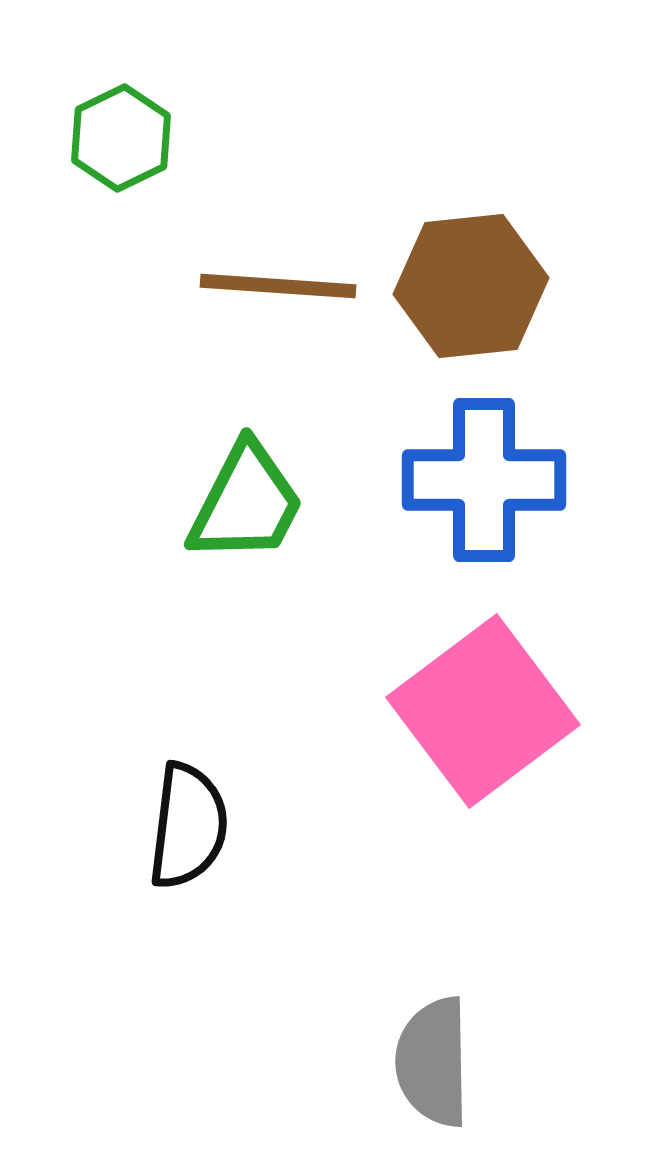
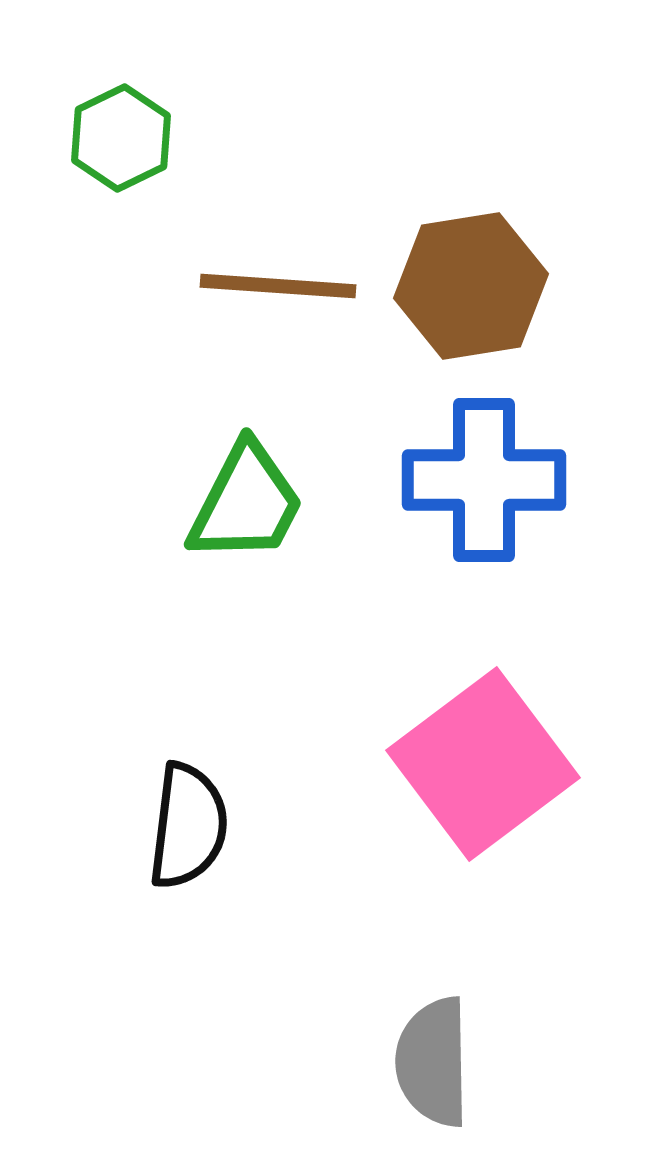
brown hexagon: rotated 3 degrees counterclockwise
pink square: moved 53 px down
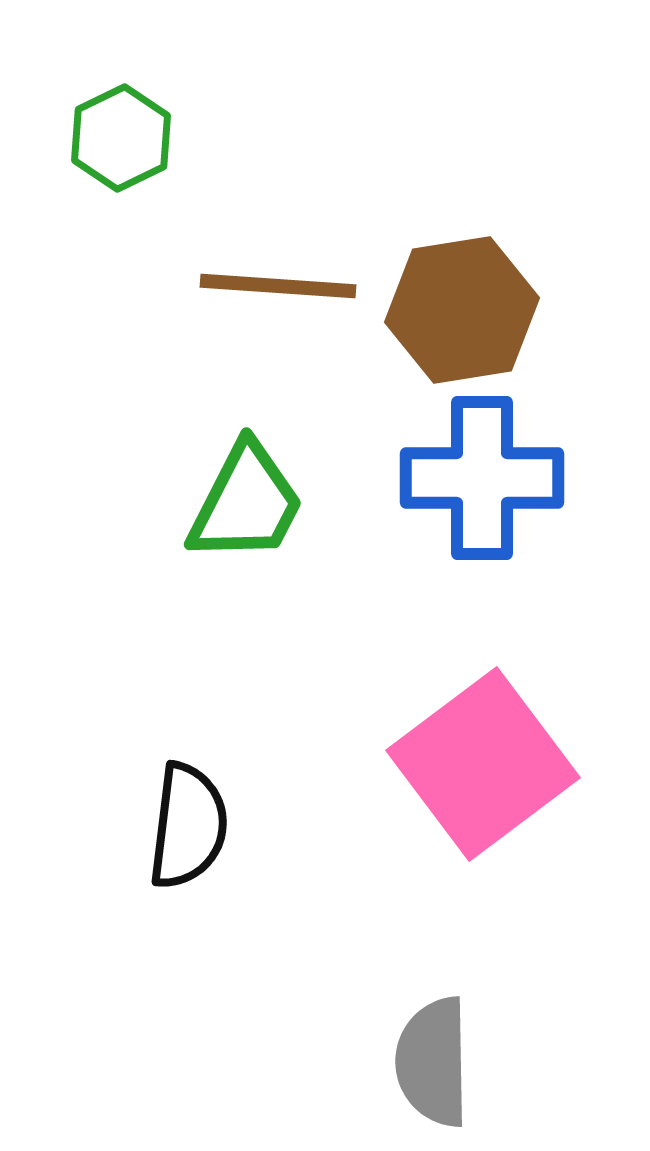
brown hexagon: moved 9 px left, 24 px down
blue cross: moved 2 px left, 2 px up
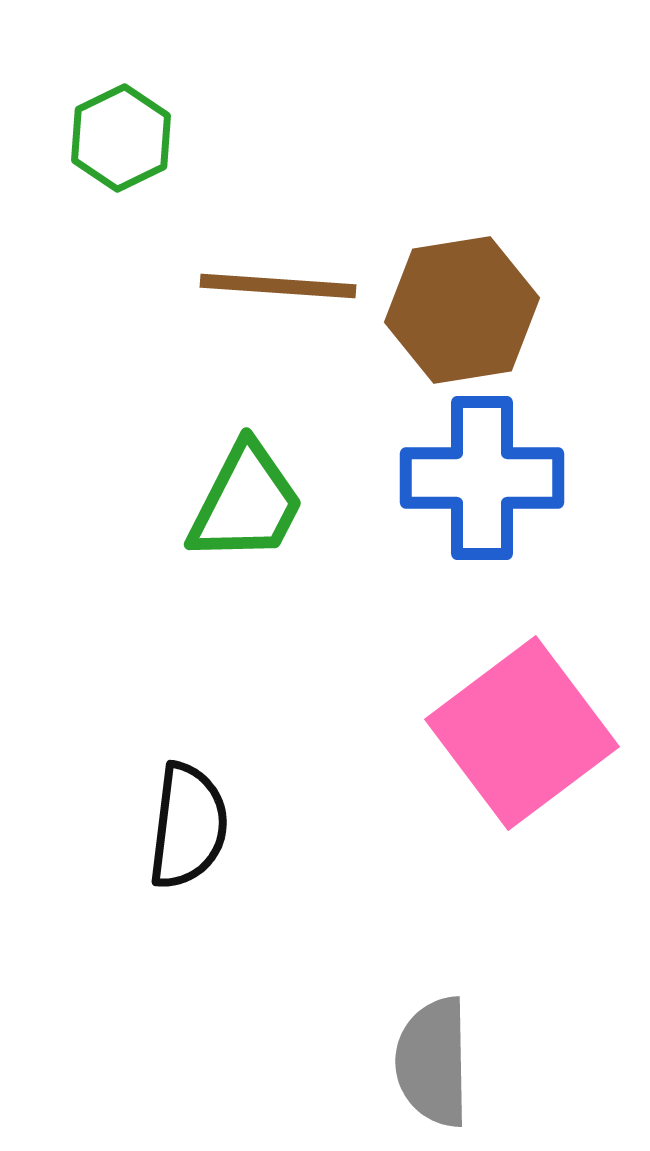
pink square: moved 39 px right, 31 px up
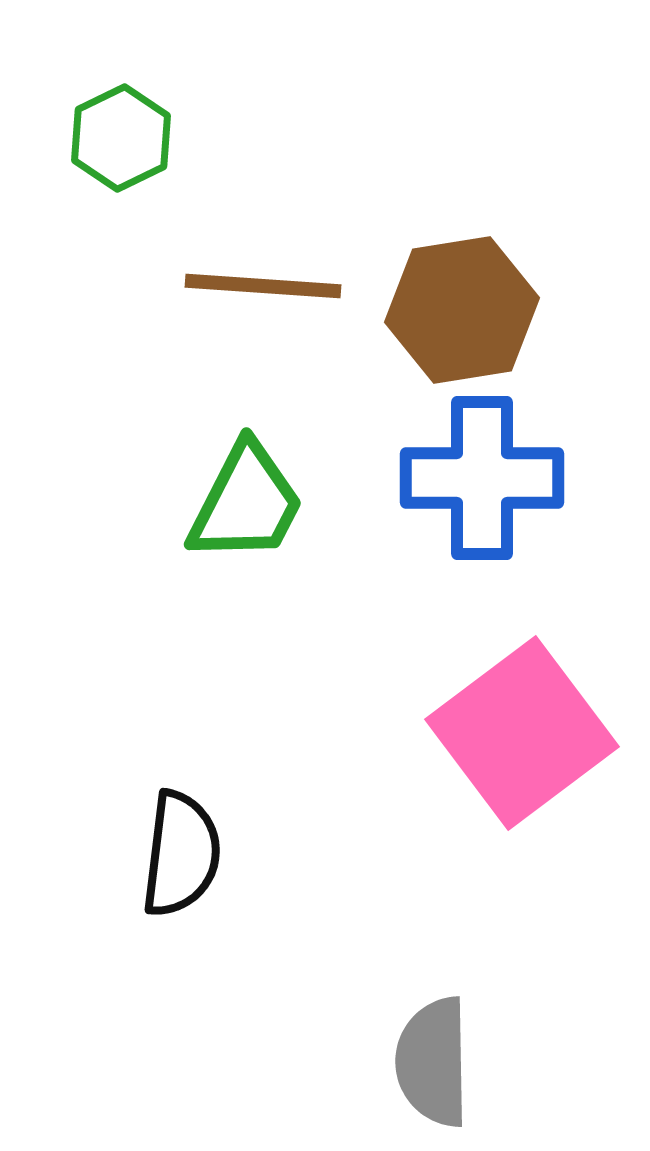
brown line: moved 15 px left
black semicircle: moved 7 px left, 28 px down
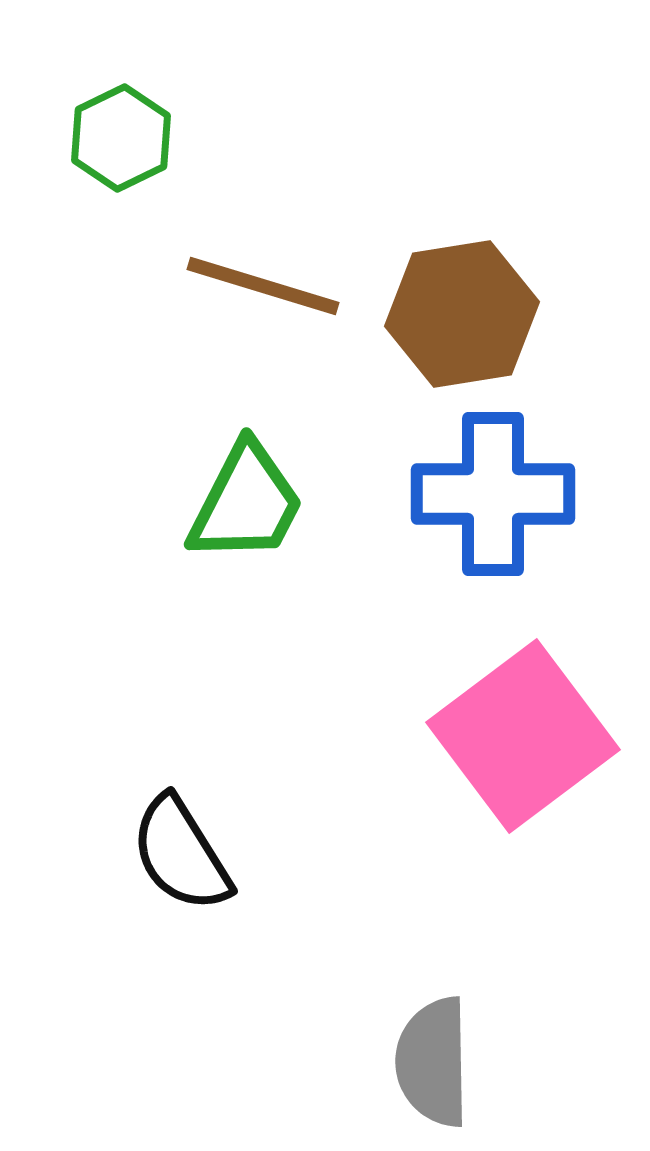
brown line: rotated 13 degrees clockwise
brown hexagon: moved 4 px down
blue cross: moved 11 px right, 16 px down
pink square: moved 1 px right, 3 px down
black semicircle: rotated 141 degrees clockwise
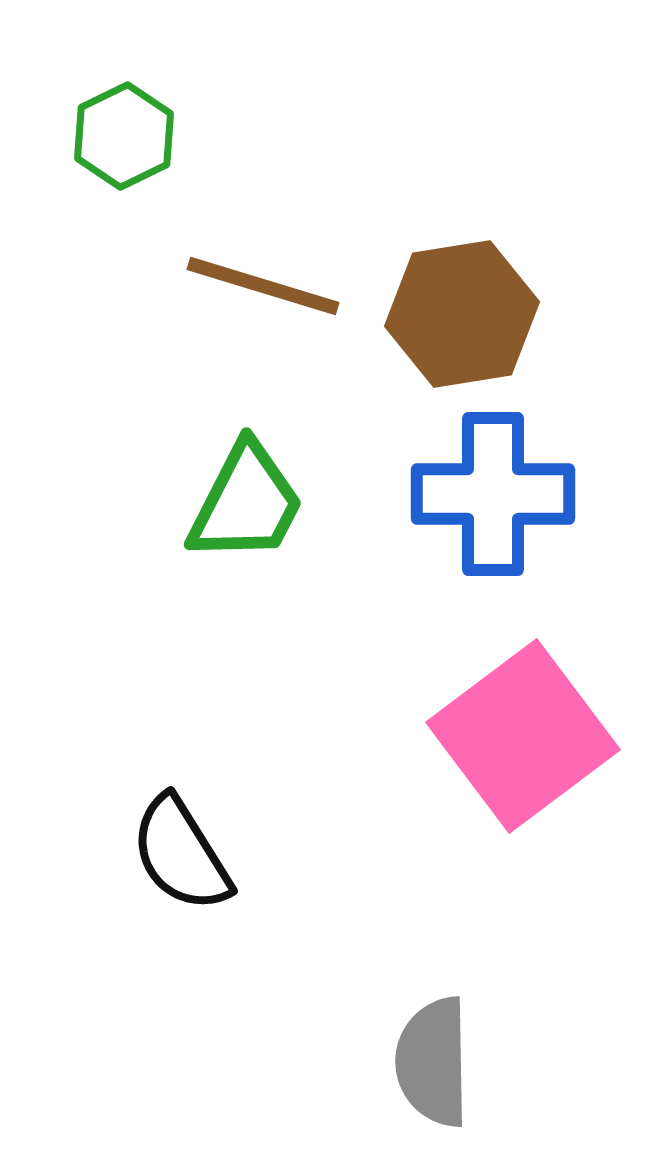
green hexagon: moved 3 px right, 2 px up
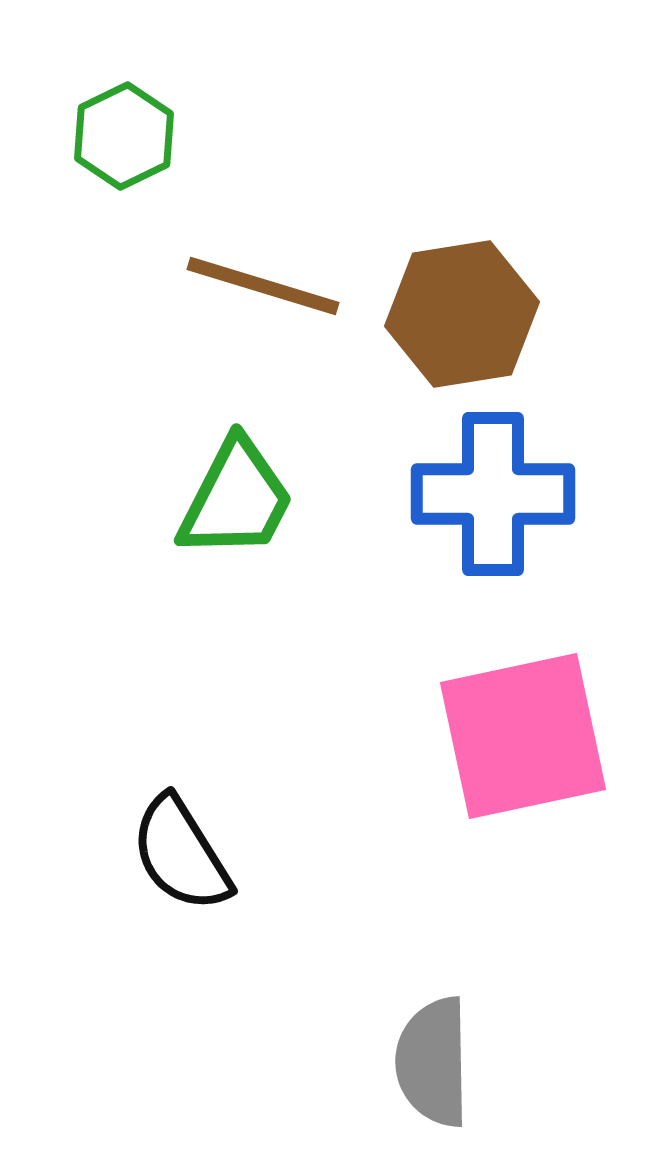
green trapezoid: moved 10 px left, 4 px up
pink square: rotated 25 degrees clockwise
